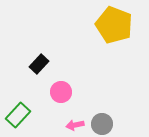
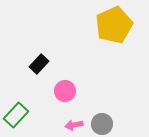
yellow pentagon: rotated 27 degrees clockwise
pink circle: moved 4 px right, 1 px up
green rectangle: moved 2 px left
pink arrow: moved 1 px left
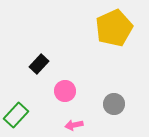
yellow pentagon: moved 3 px down
gray circle: moved 12 px right, 20 px up
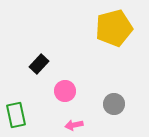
yellow pentagon: rotated 9 degrees clockwise
green rectangle: rotated 55 degrees counterclockwise
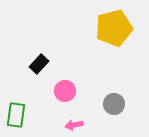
green rectangle: rotated 20 degrees clockwise
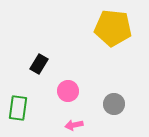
yellow pentagon: moved 1 px left; rotated 21 degrees clockwise
black rectangle: rotated 12 degrees counterclockwise
pink circle: moved 3 px right
green rectangle: moved 2 px right, 7 px up
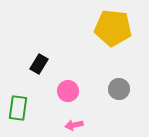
gray circle: moved 5 px right, 15 px up
